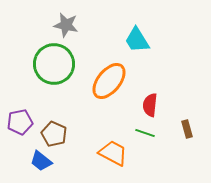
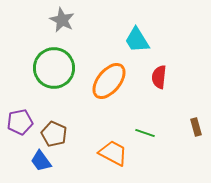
gray star: moved 4 px left, 5 px up; rotated 15 degrees clockwise
green circle: moved 4 px down
red semicircle: moved 9 px right, 28 px up
brown rectangle: moved 9 px right, 2 px up
blue trapezoid: rotated 15 degrees clockwise
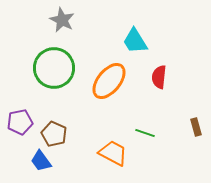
cyan trapezoid: moved 2 px left, 1 px down
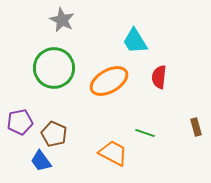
orange ellipse: rotated 21 degrees clockwise
